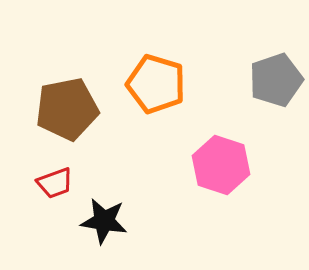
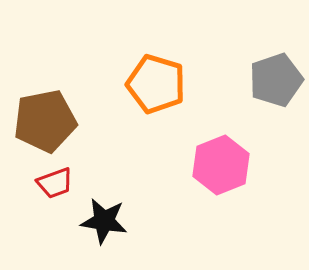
brown pentagon: moved 22 px left, 12 px down
pink hexagon: rotated 20 degrees clockwise
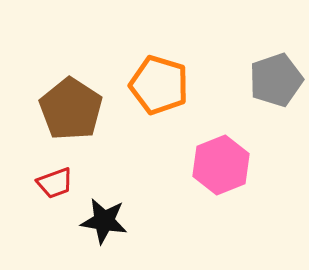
orange pentagon: moved 3 px right, 1 px down
brown pentagon: moved 26 px right, 12 px up; rotated 28 degrees counterclockwise
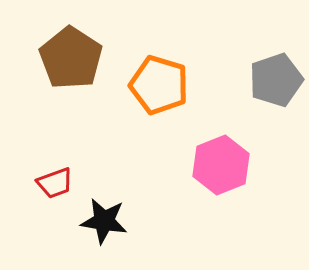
brown pentagon: moved 51 px up
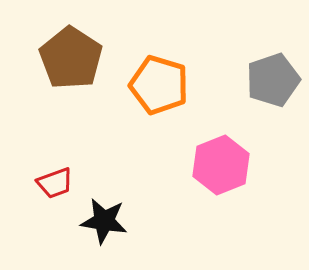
gray pentagon: moved 3 px left
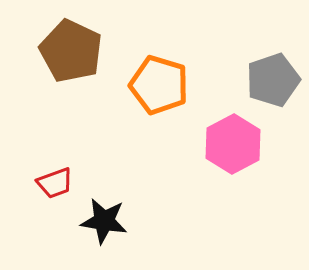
brown pentagon: moved 7 px up; rotated 8 degrees counterclockwise
pink hexagon: moved 12 px right, 21 px up; rotated 6 degrees counterclockwise
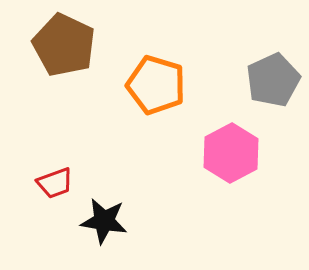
brown pentagon: moved 7 px left, 6 px up
gray pentagon: rotated 6 degrees counterclockwise
orange pentagon: moved 3 px left
pink hexagon: moved 2 px left, 9 px down
